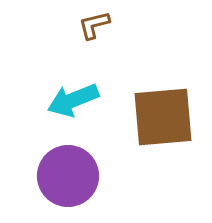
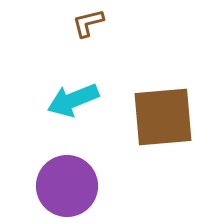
brown L-shape: moved 6 px left, 2 px up
purple circle: moved 1 px left, 10 px down
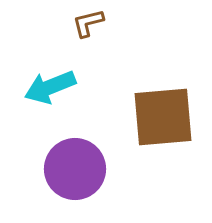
cyan arrow: moved 23 px left, 13 px up
purple circle: moved 8 px right, 17 px up
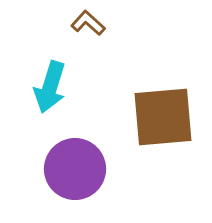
brown L-shape: rotated 56 degrees clockwise
cyan arrow: rotated 51 degrees counterclockwise
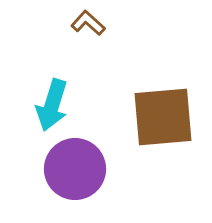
cyan arrow: moved 2 px right, 18 px down
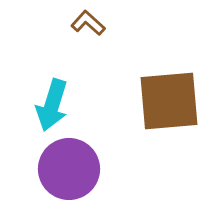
brown square: moved 6 px right, 16 px up
purple circle: moved 6 px left
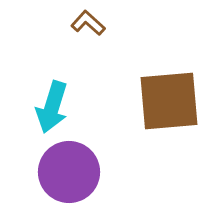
cyan arrow: moved 2 px down
purple circle: moved 3 px down
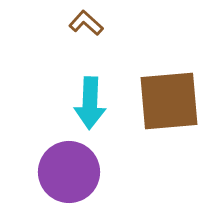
brown L-shape: moved 2 px left
cyan arrow: moved 38 px right, 4 px up; rotated 15 degrees counterclockwise
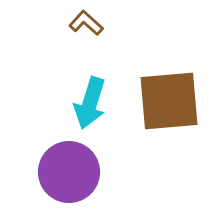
cyan arrow: rotated 15 degrees clockwise
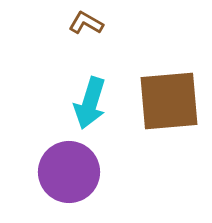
brown L-shape: rotated 12 degrees counterclockwise
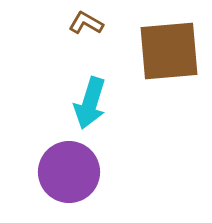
brown square: moved 50 px up
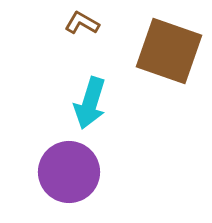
brown L-shape: moved 4 px left
brown square: rotated 24 degrees clockwise
